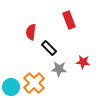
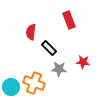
orange cross: rotated 25 degrees counterclockwise
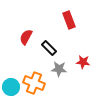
red semicircle: moved 5 px left, 5 px down; rotated 21 degrees clockwise
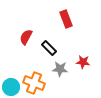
red rectangle: moved 3 px left, 1 px up
gray star: moved 1 px right
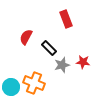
gray star: moved 2 px right, 4 px up; rotated 21 degrees counterclockwise
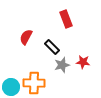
black rectangle: moved 3 px right, 1 px up
orange cross: rotated 20 degrees counterclockwise
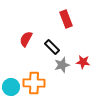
red semicircle: moved 2 px down
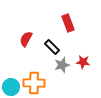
red rectangle: moved 2 px right, 4 px down
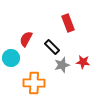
cyan circle: moved 29 px up
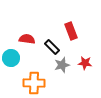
red rectangle: moved 3 px right, 8 px down
red semicircle: moved 1 px right; rotated 70 degrees clockwise
red star: moved 2 px right, 1 px down
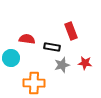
black rectangle: rotated 35 degrees counterclockwise
